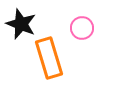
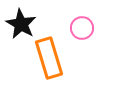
black star: rotated 8 degrees clockwise
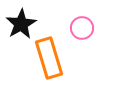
black star: rotated 12 degrees clockwise
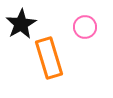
pink circle: moved 3 px right, 1 px up
